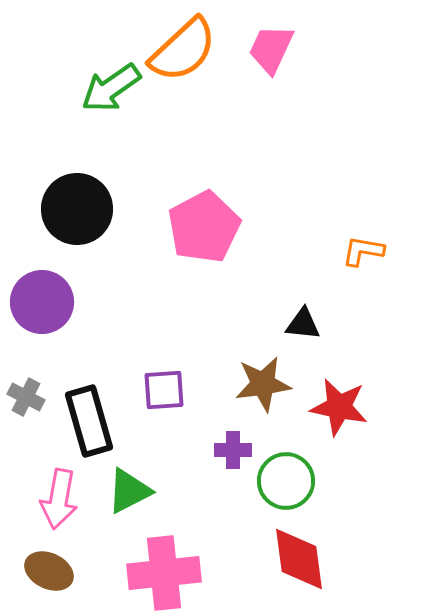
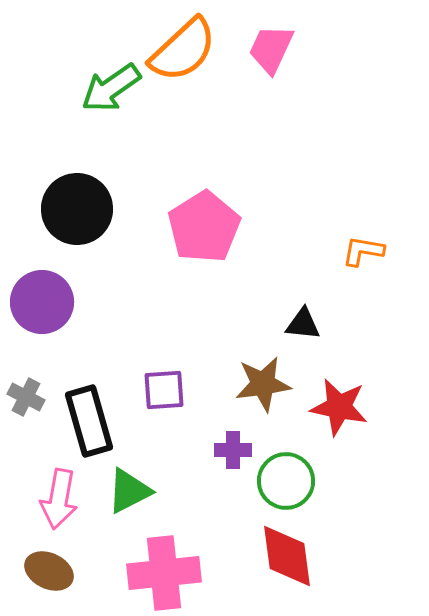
pink pentagon: rotated 4 degrees counterclockwise
red diamond: moved 12 px left, 3 px up
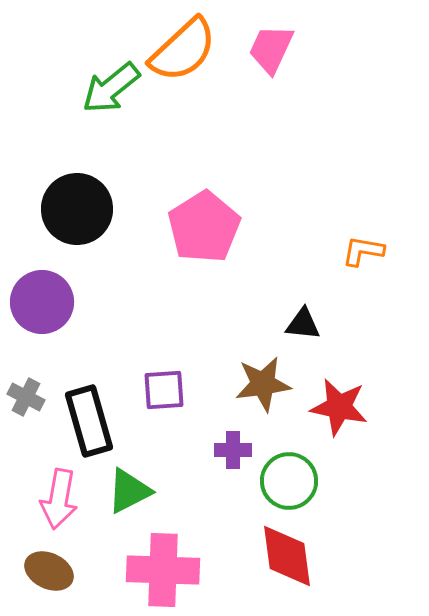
green arrow: rotated 4 degrees counterclockwise
green circle: moved 3 px right
pink cross: moved 1 px left, 3 px up; rotated 8 degrees clockwise
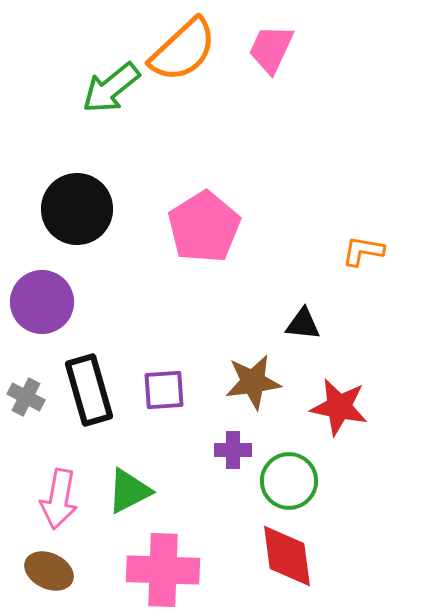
brown star: moved 10 px left, 2 px up
black rectangle: moved 31 px up
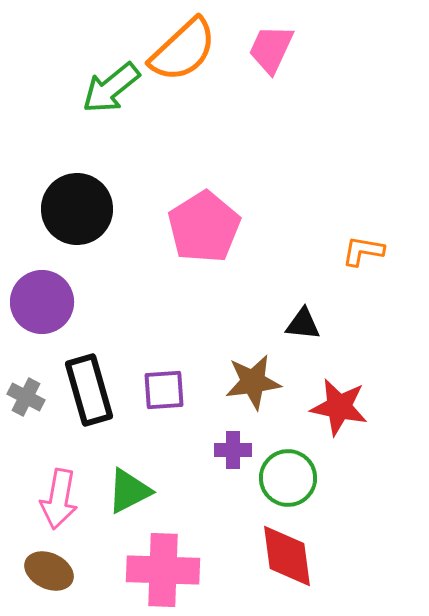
green circle: moved 1 px left, 3 px up
